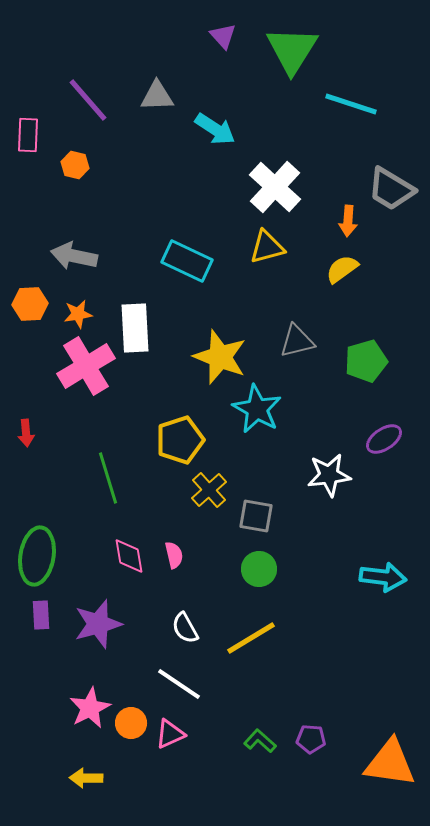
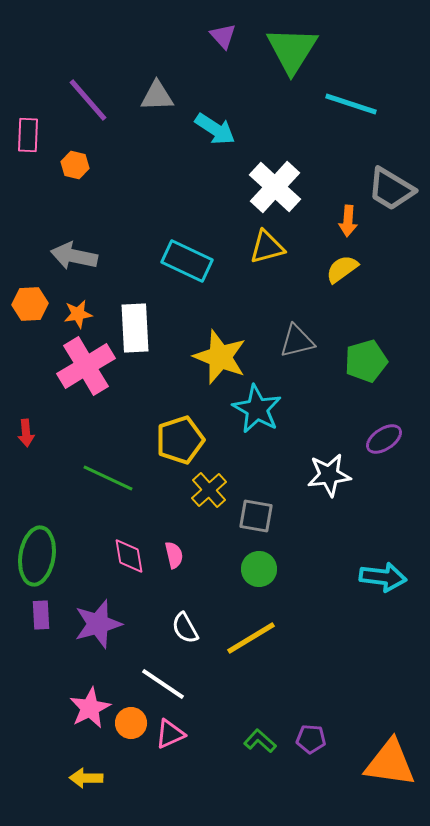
green line at (108, 478): rotated 48 degrees counterclockwise
white line at (179, 684): moved 16 px left
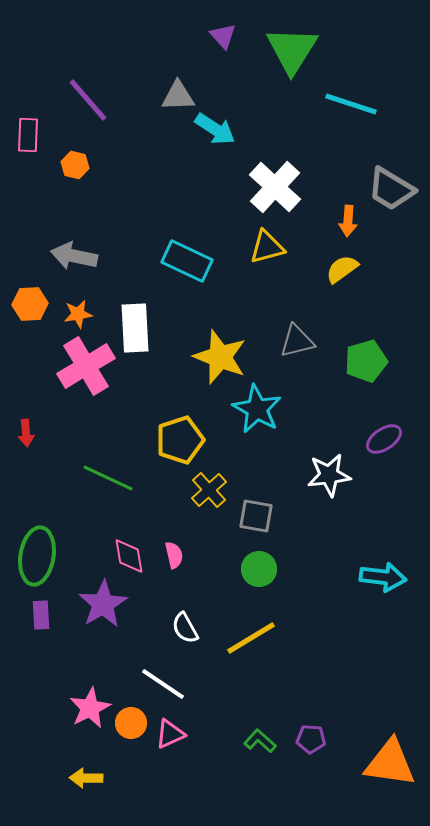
gray triangle at (157, 96): moved 21 px right
purple star at (98, 624): moved 5 px right, 20 px up; rotated 15 degrees counterclockwise
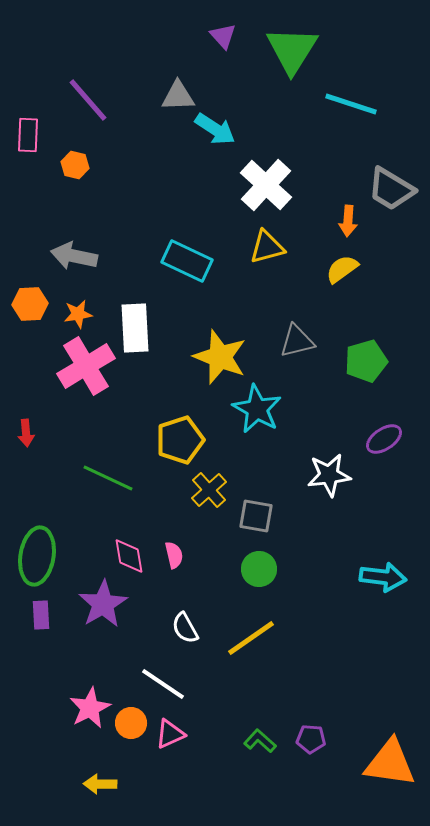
white cross at (275, 187): moved 9 px left, 2 px up
yellow line at (251, 638): rotated 4 degrees counterclockwise
yellow arrow at (86, 778): moved 14 px right, 6 px down
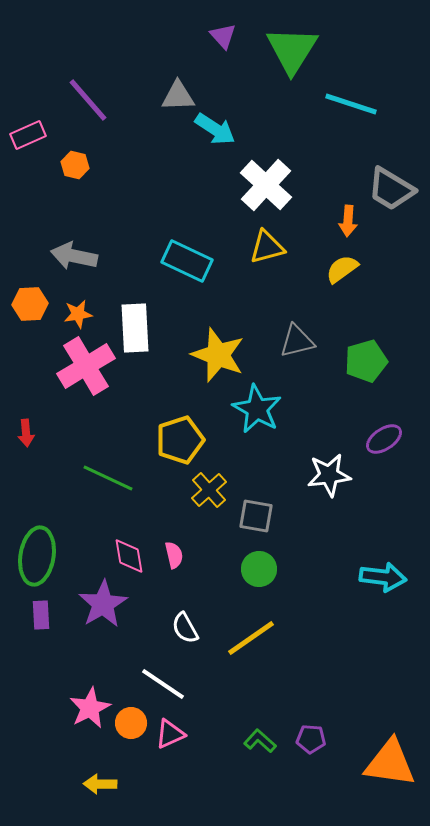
pink rectangle at (28, 135): rotated 64 degrees clockwise
yellow star at (220, 357): moved 2 px left, 2 px up
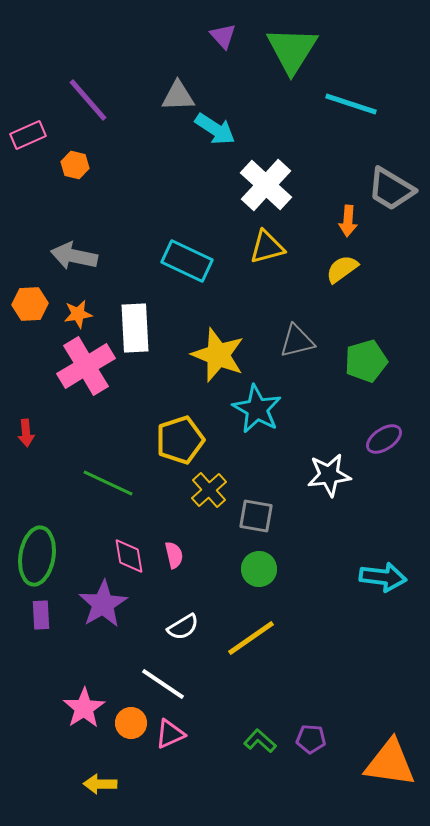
green line at (108, 478): moved 5 px down
white semicircle at (185, 628): moved 2 px left, 1 px up; rotated 92 degrees counterclockwise
pink star at (90, 708): moved 6 px left; rotated 6 degrees counterclockwise
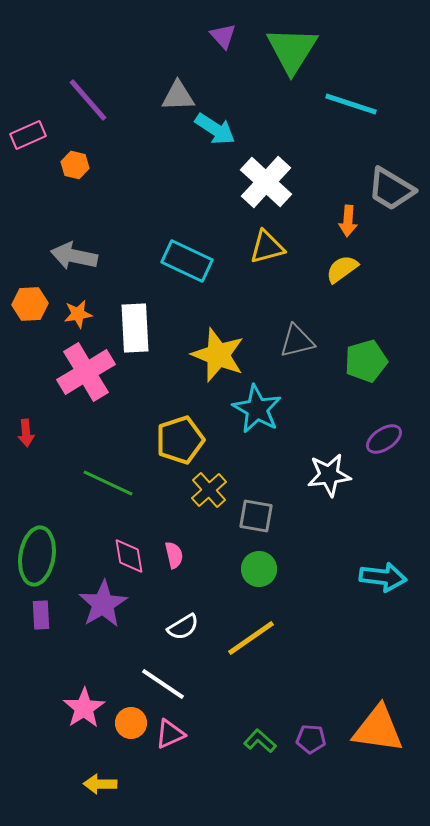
white cross at (266, 185): moved 3 px up
pink cross at (86, 366): moved 6 px down
orange triangle at (390, 763): moved 12 px left, 34 px up
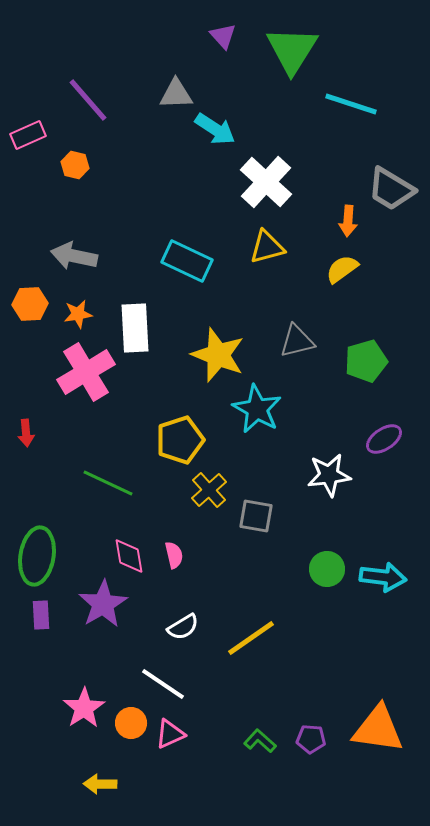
gray triangle at (178, 96): moved 2 px left, 2 px up
green circle at (259, 569): moved 68 px right
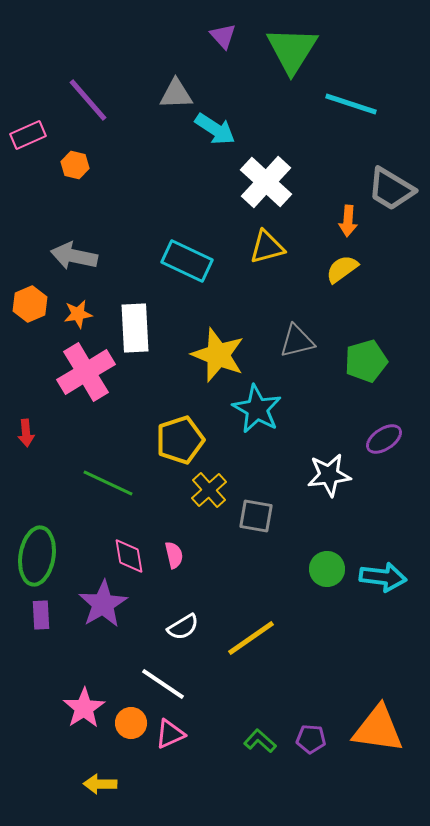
orange hexagon at (30, 304): rotated 20 degrees counterclockwise
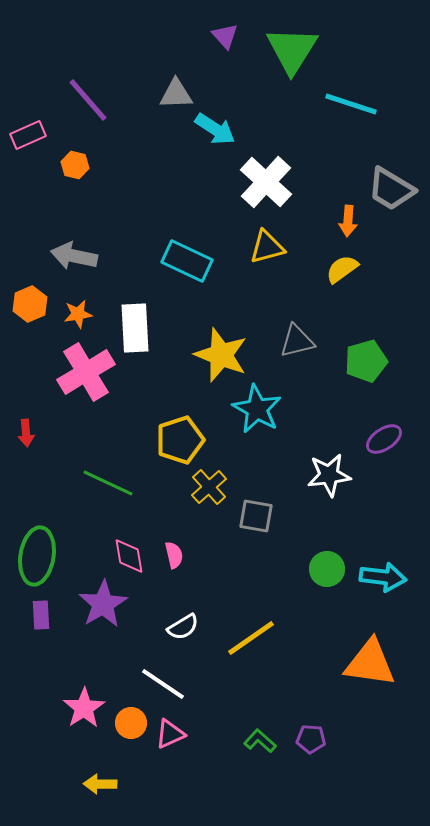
purple triangle at (223, 36): moved 2 px right
yellow star at (218, 355): moved 3 px right
yellow cross at (209, 490): moved 3 px up
orange triangle at (378, 729): moved 8 px left, 66 px up
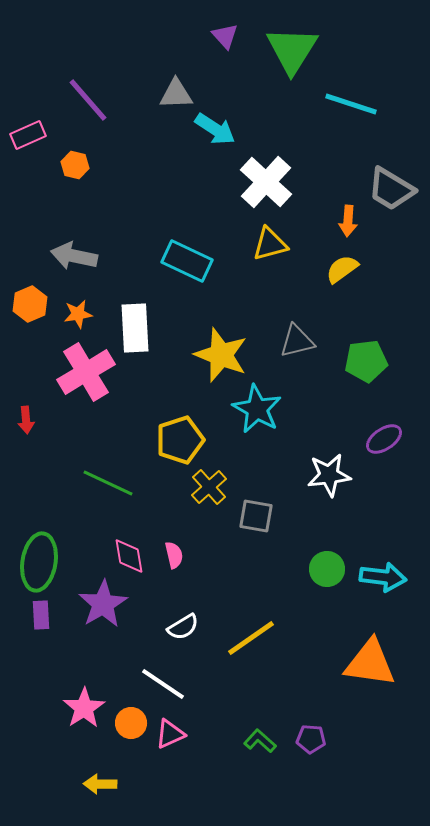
yellow triangle at (267, 247): moved 3 px right, 3 px up
green pentagon at (366, 361): rotated 9 degrees clockwise
red arrow at (26, 433): moved 13 px up
green ellipse at (37, 556): moved 2 px right, 6 px down
